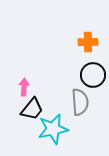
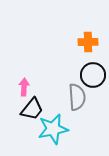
gray semicircle: moved 3 px left, 5 px up
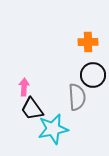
black trapezoid: rotated 105 degrees clockwise
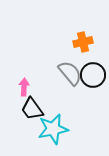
orange cross: moved 5 px left; rotated 12 degrees counterclockwise
gray semicircle: moved 7 px left, 24 px up; rotated 36 degrees counterclockwise
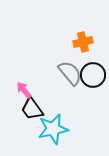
pink arrow: moved 3 px down; rotated 42 degrees counterclockwise
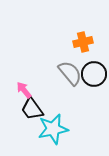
black circle: moved 1 px right, 1 px up
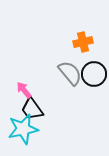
cyan star: moved 30 px left
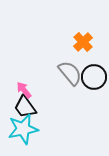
orange cross: rotated 30 degrees counterclockwise
black circle: moved 3 px down
black trapezoid: moved 7 px left, 2 px up
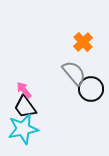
gray semicircle: moved 4 px right
black circle: moved 3 px left, 12 px down
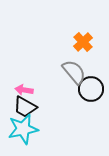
gray semicircle: moved 1 px up
pink arrow: rotated 42 degrees counterclockwise
black trapezoid: rotated 25 degrees counterclockwise
